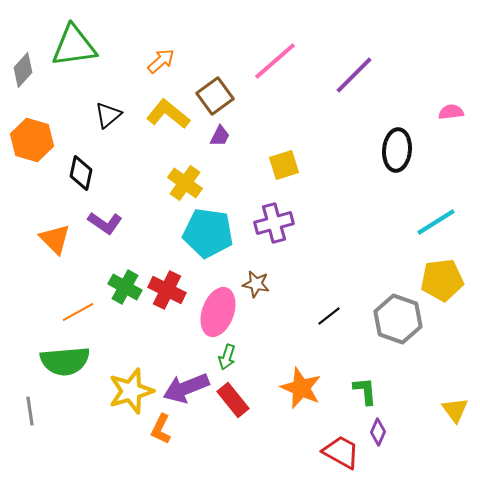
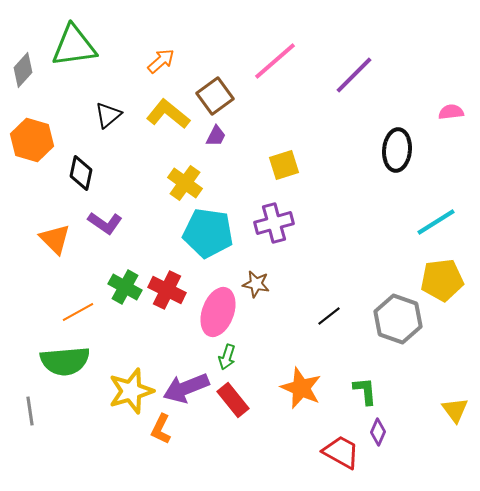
purple trapezoid: moved 4 px left
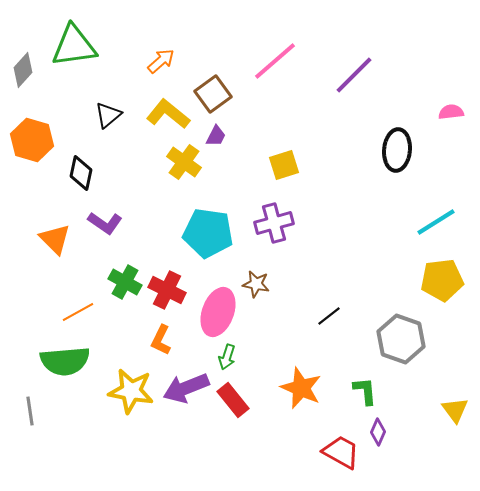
brown square: moved 2 px left, 2 px up
yellow cross: moved 1 px left, 21 px up
green cross: moved 5 px up
gray hexagon: moved 3 px right, 20 px down
yellow star: rotated 27 degrees clockwise
orange L-shape: moved 89 px up
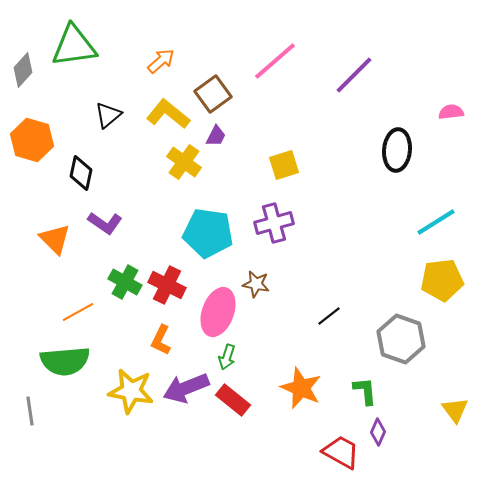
red cross: moved 5 px up
red rectangle: rotated 12 degrees counterclockwise
